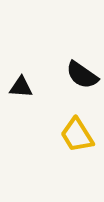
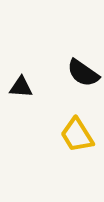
black semicircle: moved 1 px right, 2 px up
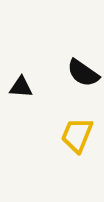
yellow trapezoid: rotated 54 degrees clockwise
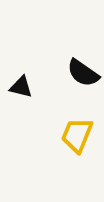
black triangle: rotated 10 degrees clockwise
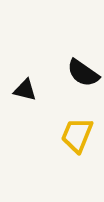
black triangle: moved 4 px right, 3 px down
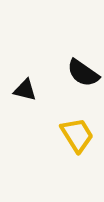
yellow trapezoid: rotated 126 degrees clockwise
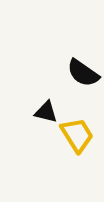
black triangle: moved 21 px right, 22 px down
